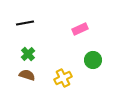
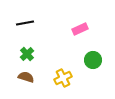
green cross: moved 1 px left
brown semicircle: moved 1 px left, 2 px down
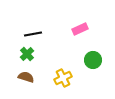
black line: moved 8 px right, 11 px down
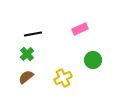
brown semicircle: rotated 56 degrees counterclockwise
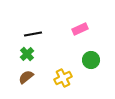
green circle: moved 2 px left
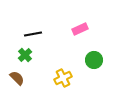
green cross: moved 2 px left, 1 px down
green circle: moved 3 px right
brown semicircle: moved 9 px left, 1 px down; rotated 84 degrees clockwise
